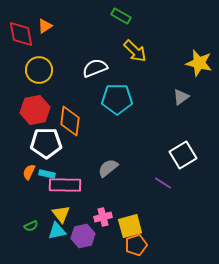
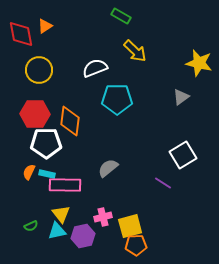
red hexagon: moved 4 px down; rotated 12 degrees clockwise
orange pentagon: rotated 15 degrees clockwise
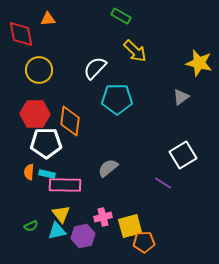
orange triangle: moved 3 px right, 7 px up; rotated 28 degrees clockwise
white semicircle: rotated 25 degrees counterclockwise
orange semicircle: rotated 21 degrees counterclockwise
orange pentagon: moved 8 px right, 3 px up
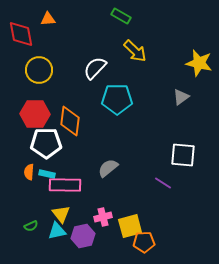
white square: rotated 36 degrees clockwise
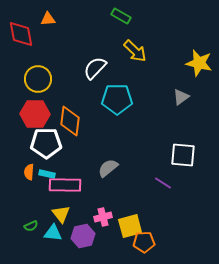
yellow circle: moved 1 px left, 9 px down
cyan triangle: moved 4 px left, 2 px down; rotated 18 degrees clockwise
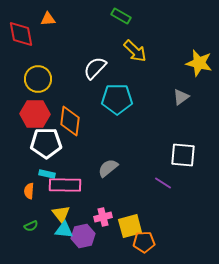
orange semicircle: moved 19 px down
cyan triangle: moved 11 px right, 3 px up
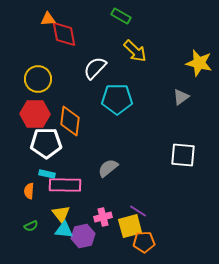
red diamond: moved 43 px right
purple line: moved 25 px left, 28 px down
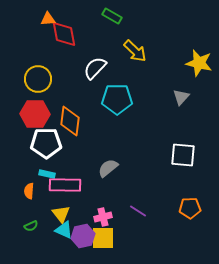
green rectangle: moved 9 px left
gray triangle: rotated 12 degrees counterclockwise
yellow square: moved 27 px left, 12 px down; rotated 15 degrees clockwise
cyan triangle: rotated 18 degrees clockwise
orange pentagon: moved 46 px right, 34 px up
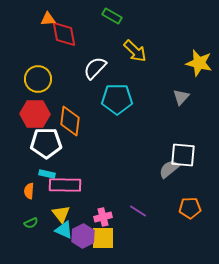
gray semicircle: moved 61 px right, 1 px down
green semicircle: moved 3 px up
purple hexagon: rotated 15 degrees counterclockwise
